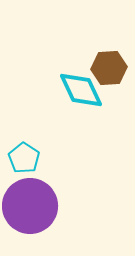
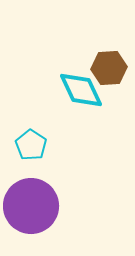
cyan pentagon: moved 7 px right, 13 px up
purple circle: moved 1 px right
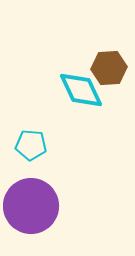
cyan pentagon: rotated 28 degrees counterclockwise
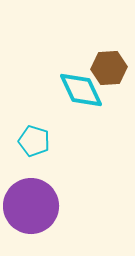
cyan pentagon: moved 3 px right, 4 px up; rotated 12 degrees clockwise
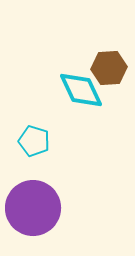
purple circle: moved 2 px right, 2 px down
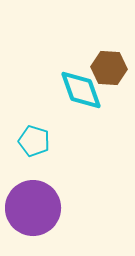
brown hexagon: rotated 8 degrees clockwise
cyan diamond: rotated 6 degrees clockwise
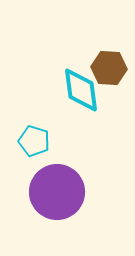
cyan diamond: rotated 12 degrees clockwise
purple circle: moved 24 px right, 16 px up
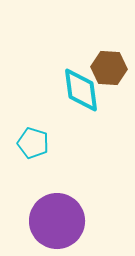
cyan pentagon: moved 1 px left, 2 px down
purple circle: moved 29 px down
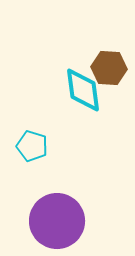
cyan diamond: moved 2 px right
cyan pentagon: moved 1 px left, 3 px down
